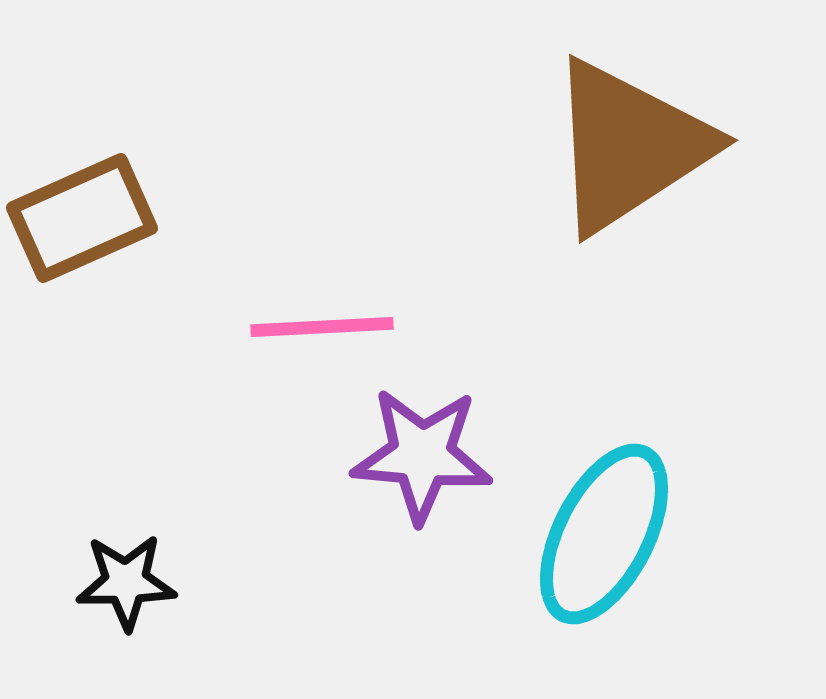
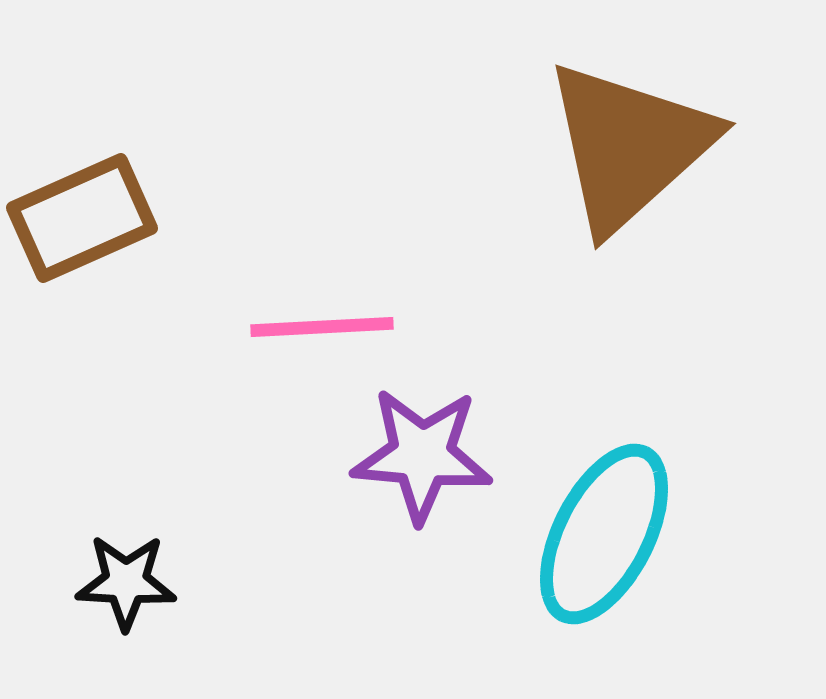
brown triangle: rotated 9 degrees counterclockwise
black star: rotated 4 degrees clockwise
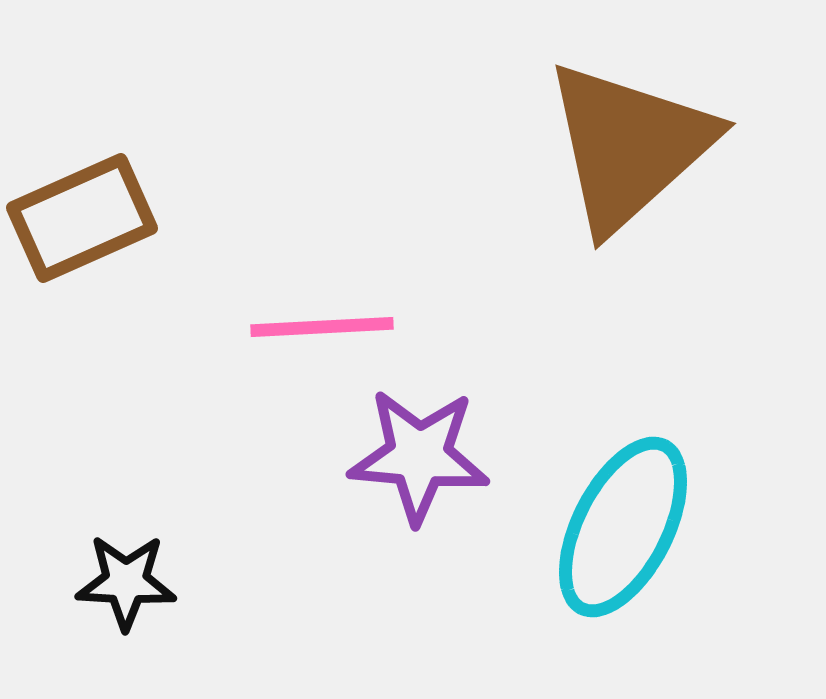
purple star: moved 3 px left, 1 px down
cyan ellipse: moved 19 px right, 7 px up
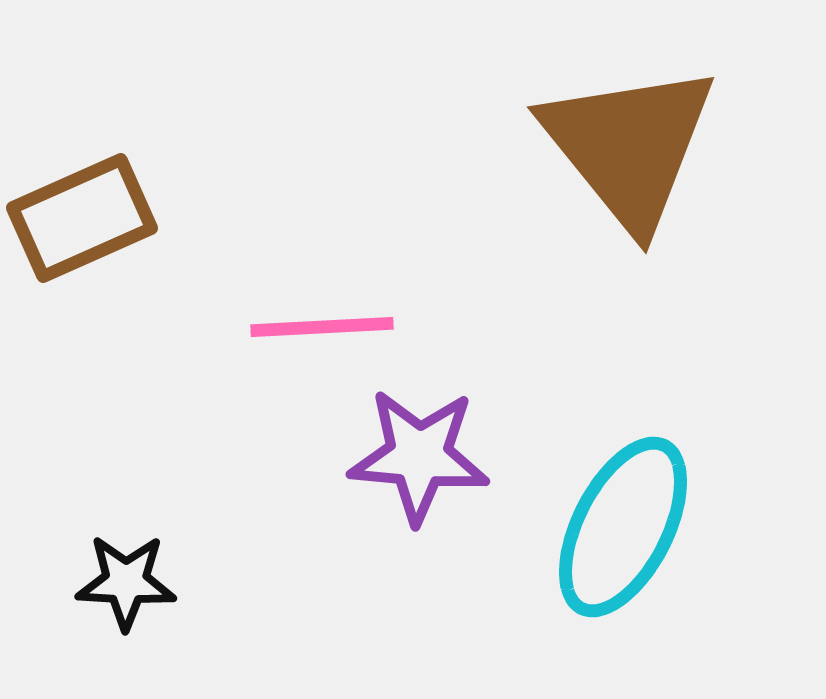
brown triangle: rotated 27 degrees counterclockwise
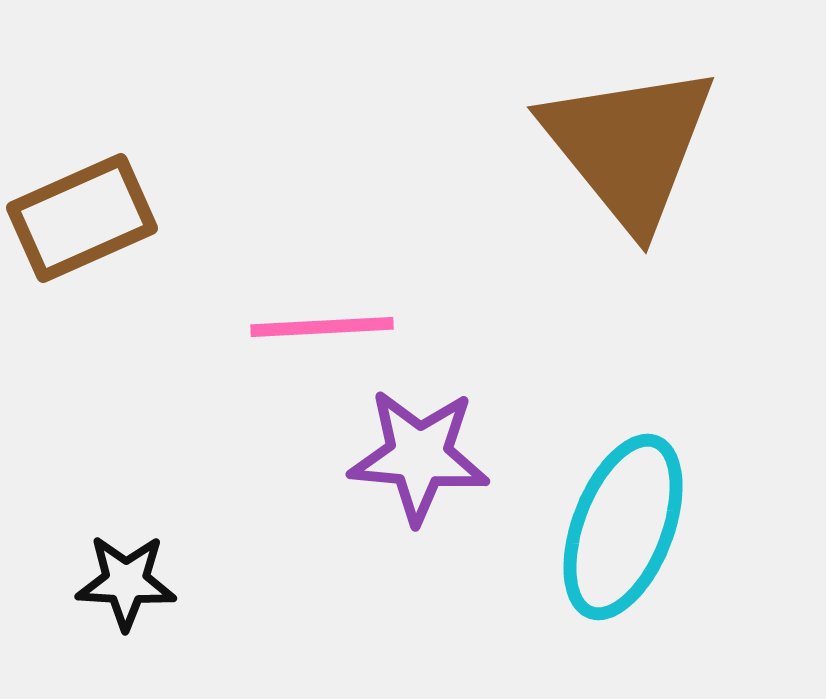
cyan ellipse: rotated 6 degrees counterclockwise
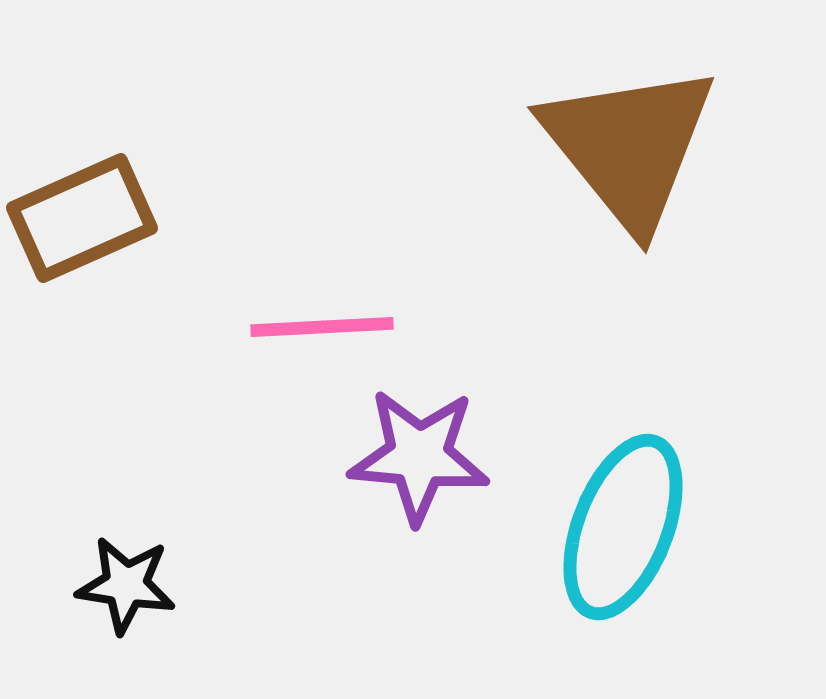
black star: moved 3 px down; rotated 6 degrees clockwise
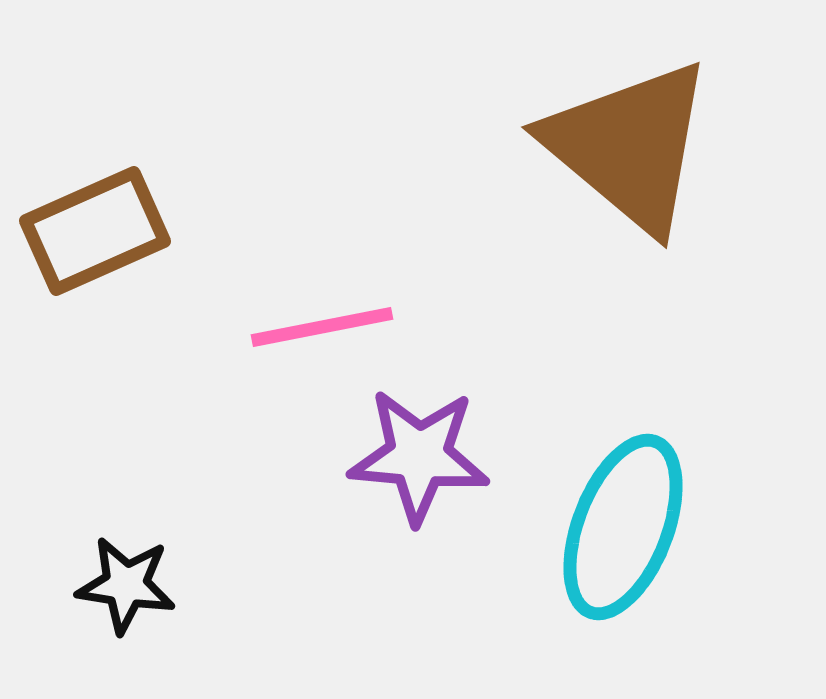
brown triangle: rotated 11 degrees counterclockwise
brown rectangle: moved 13 px right, 13 px down
pink line: rotated 8 degrees counterclockwise
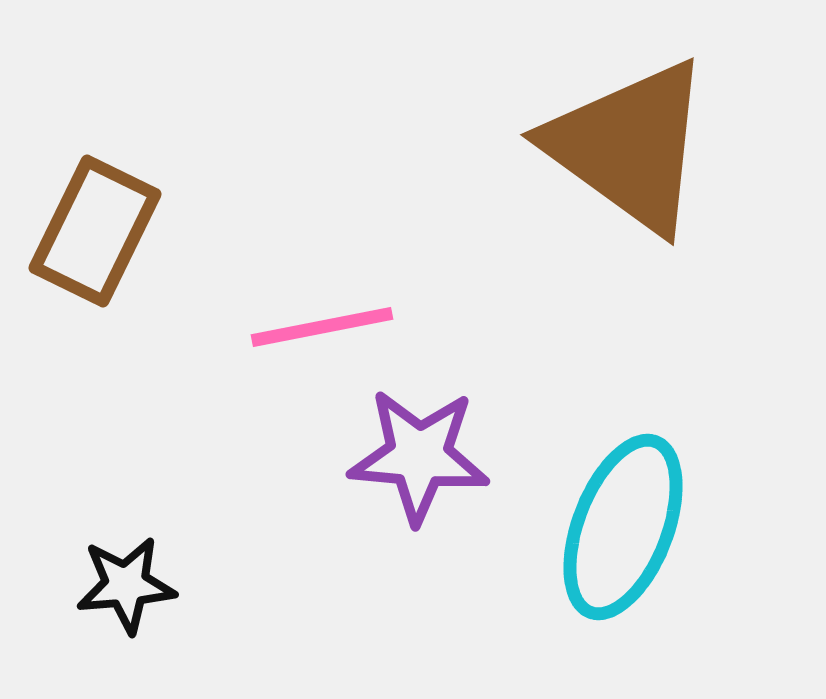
brown triangle: rotated 4 degrees counterclockwise
brown rectangle: rotated 40 degrees counterclockwise
black star: rotated 14 degrees counterclockwise
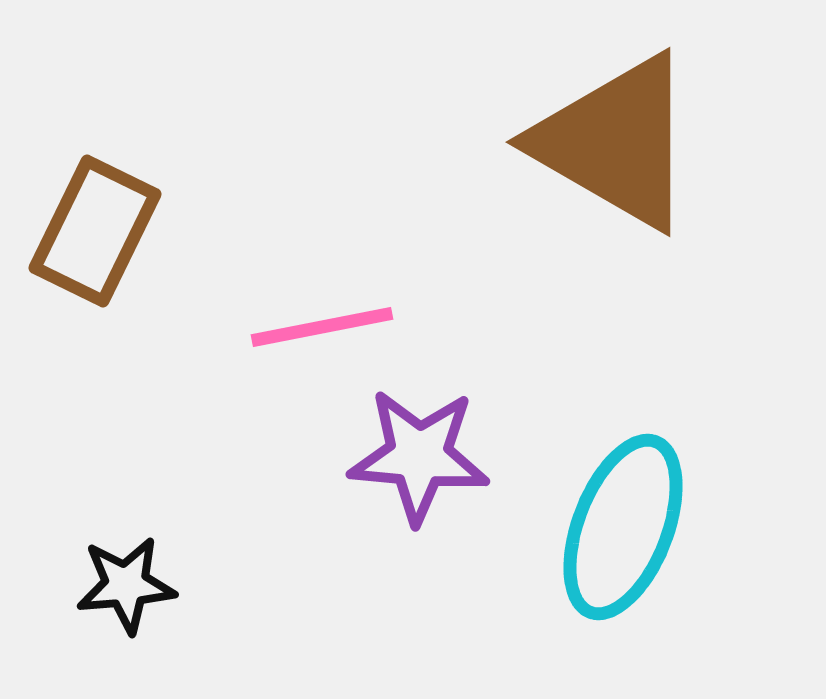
brown triangle: moved 14 px left, 4 px up; rotated 6 degrees counterclockwise
